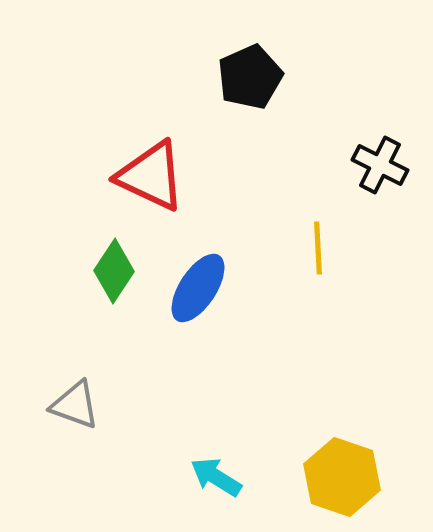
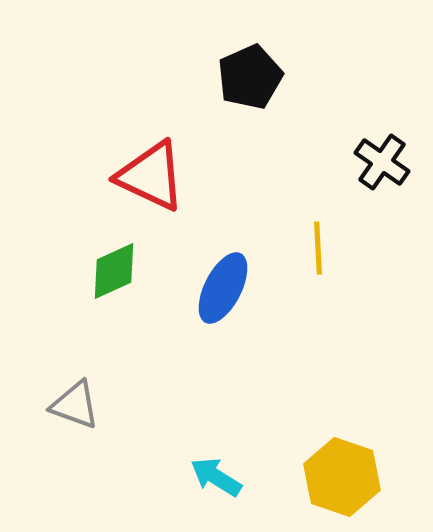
black cross: moved 2 px right, 3 px up; rotated 8 degrees clockwise
green diamond: rotated 32 degrees clockwise
blue ellipse: moved 25 px right; rotated 6 degrees counterclockwise
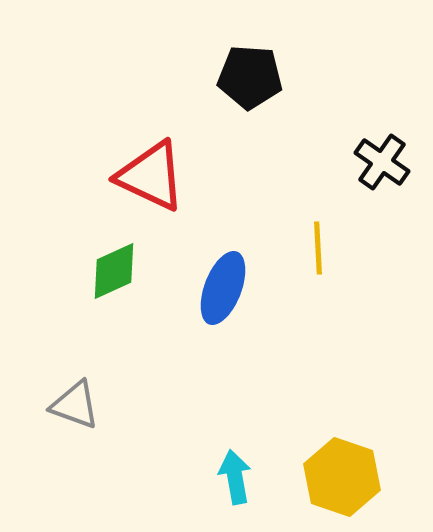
black pentagon: rotated 28 degrees clockwise
blue ellipse: rotated 6 degrees counterclockwise
cyan arrow: moved 19 px right; rotated 48 degrees clockwise
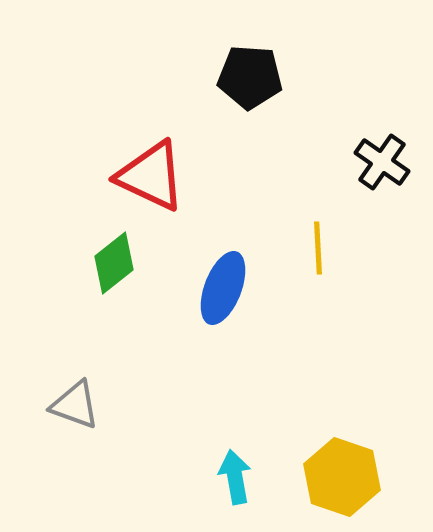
green diamond: moved 8 px up; rotated 14 degrees counterclockwise
